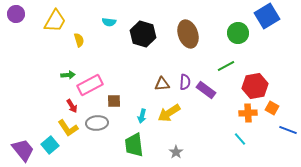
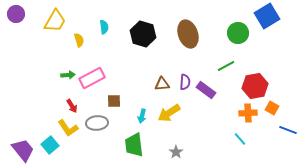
cyan semicircle: moved 5 px left, 5 px down; rotated 104 degrees counterclockwise
pink rectangle: moved 2 px right, 7 px up
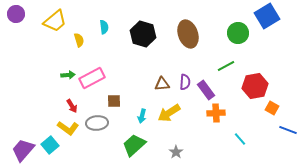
yellow trapezoid: rotated 20 degrees clockwise
purple rectangle: rotated 18 degrees clockwise
orange cross: moved 32 px left
yellow L-shape: rotated 20 degrees counterclockwise
green trapezoid: rotated 55 degrees clockwise
purple trapezoid: rotated 100 degrees counterclockwise
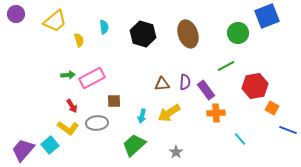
blue square: rotated 10 degrees clockwise
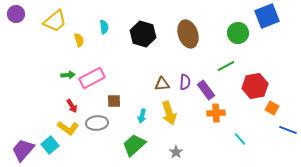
yellow arrow: rotated 75 degrees counterclockwise
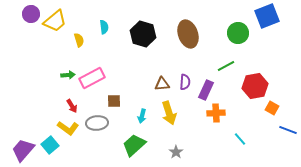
purple circle: moved 15 px right
purple rectangle: rotated 60 degrees clockwise
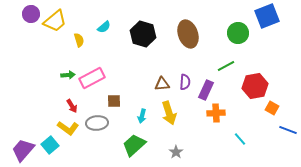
cyan semicircle: rotated 56 degrees clockwise
